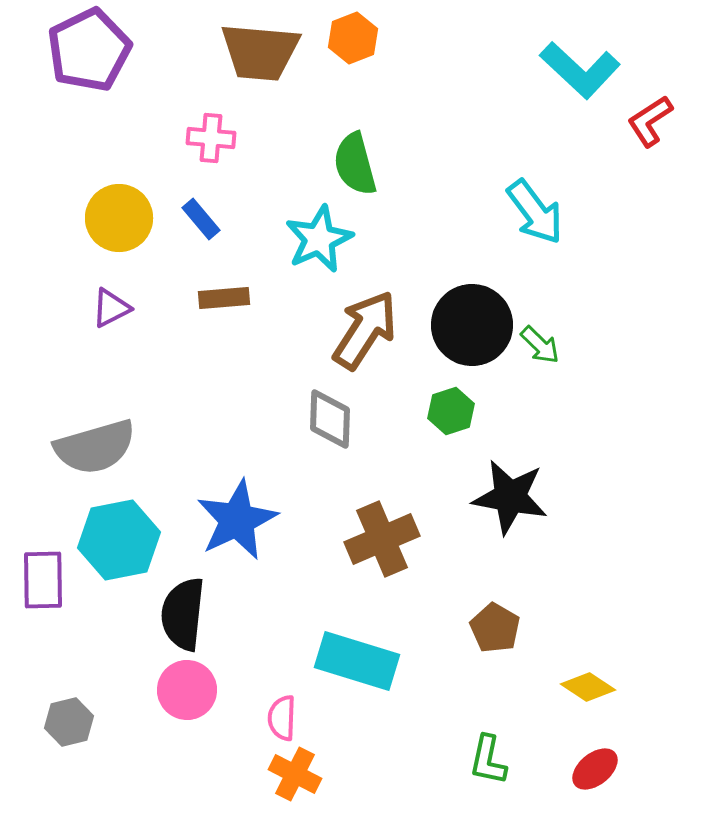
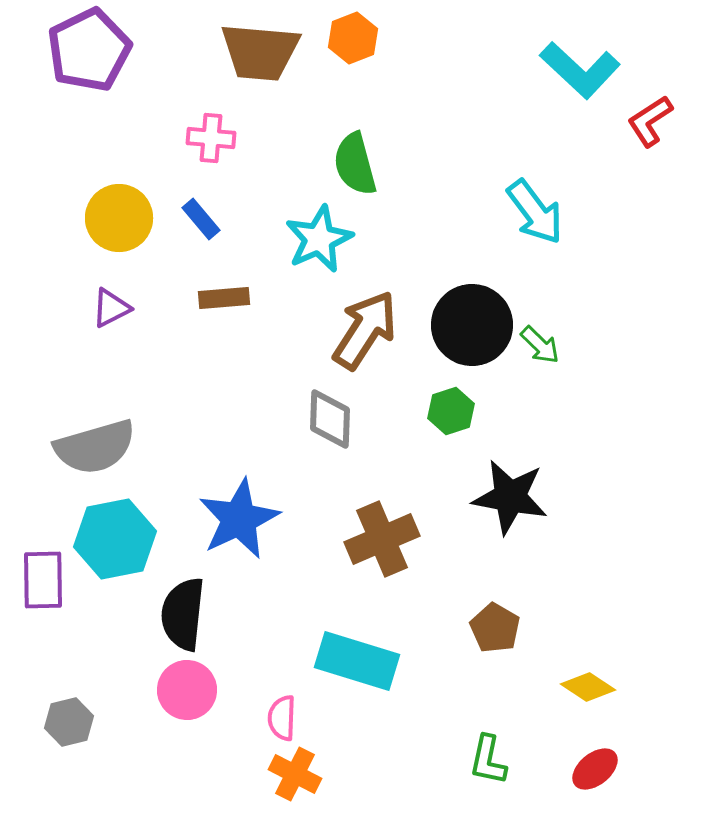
blue star: moved 2 px right, 1 px up
cyan hexagon: moved 4 px left, 1 px up
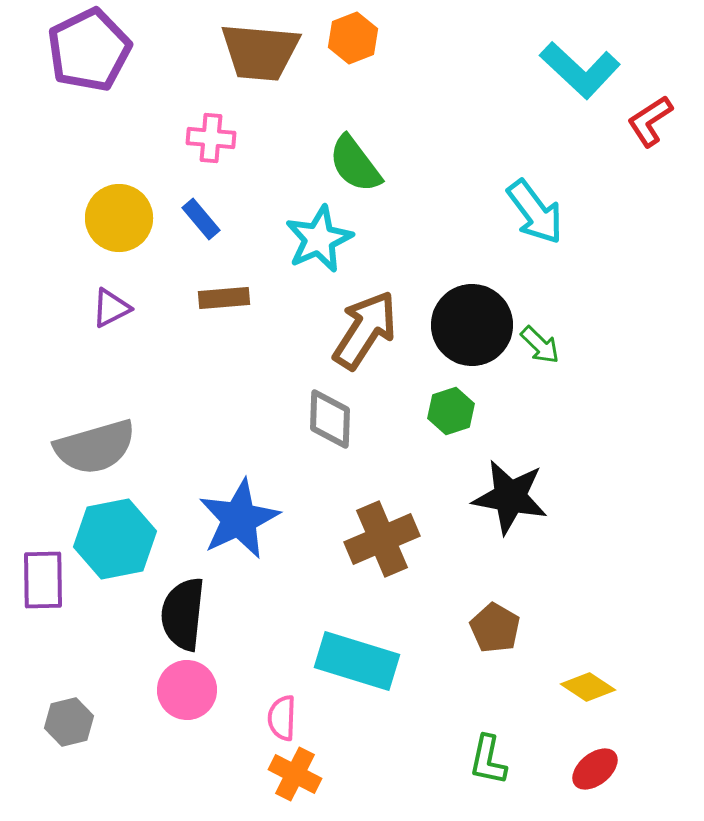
green semicircle: rotated 22 degrees counterclockwise
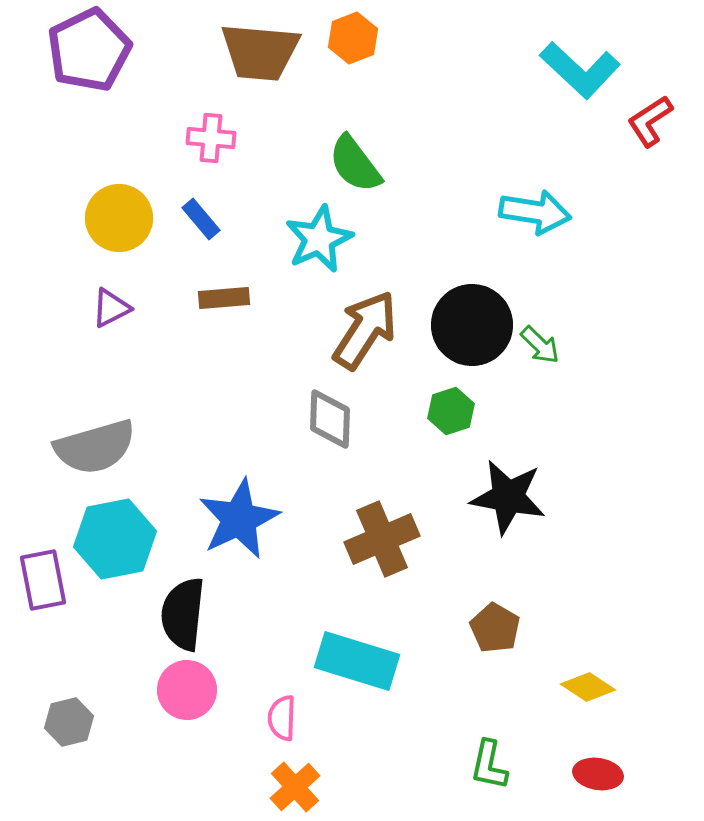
cyan arrow: rotated 44 degrees counterclockwise
black star: moved 2 px left
purple rectangle: rotated 10 degrees counterclockwise
green L-shape: moved 1 px right, 5 px down
red ellipse: moved 3 px right, 5 px down; rotated 48 degrees clockwise
orange cross: moved 13 px down; rotated 21 degrees clockwise
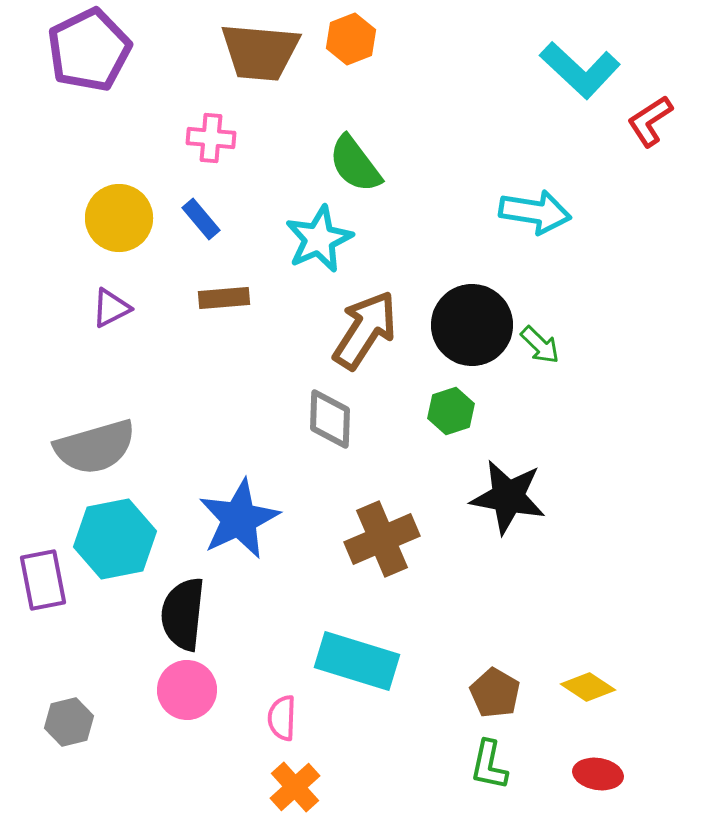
orange hexagon: moved 2 px left, 1 px down
brown pentagon: moved 65 px down
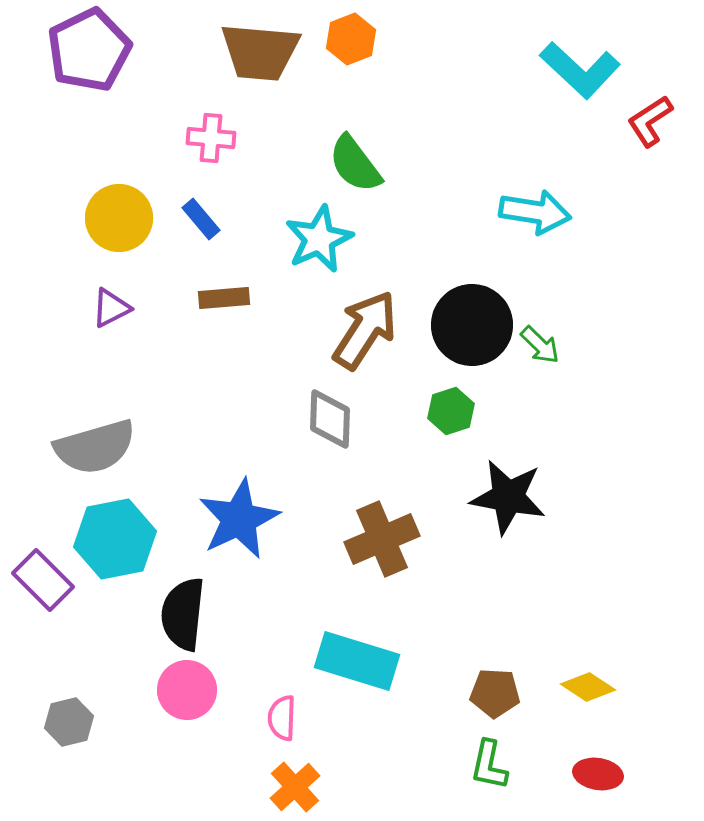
purple rectangle: rotated 34 degrees counterclockwise
brown pentagon: rotated 27 degrees counterclockwise
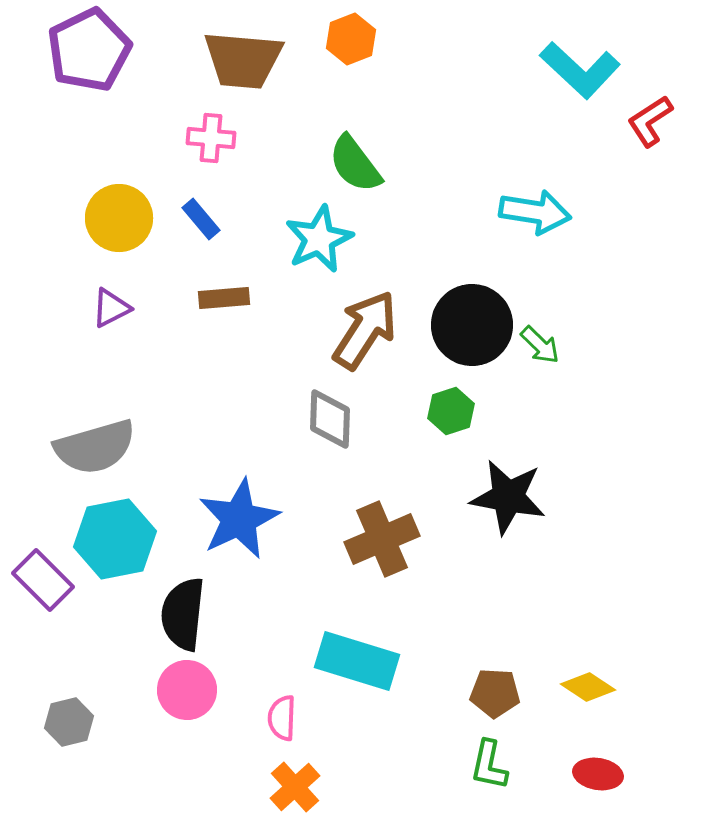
brown trapezoid: moved 17 px left, 8 px down
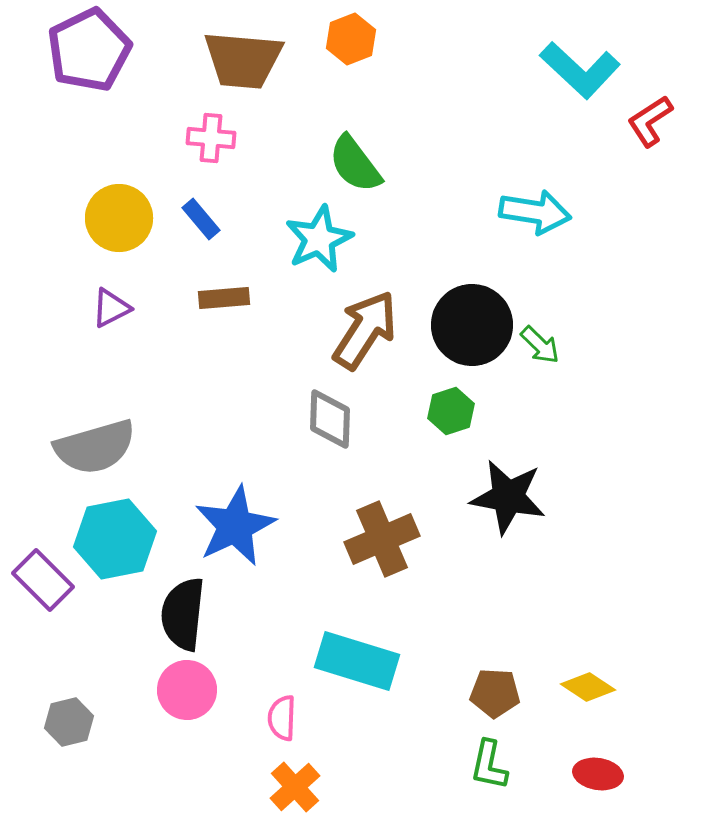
blue star: moved 4 px left, 7 px down
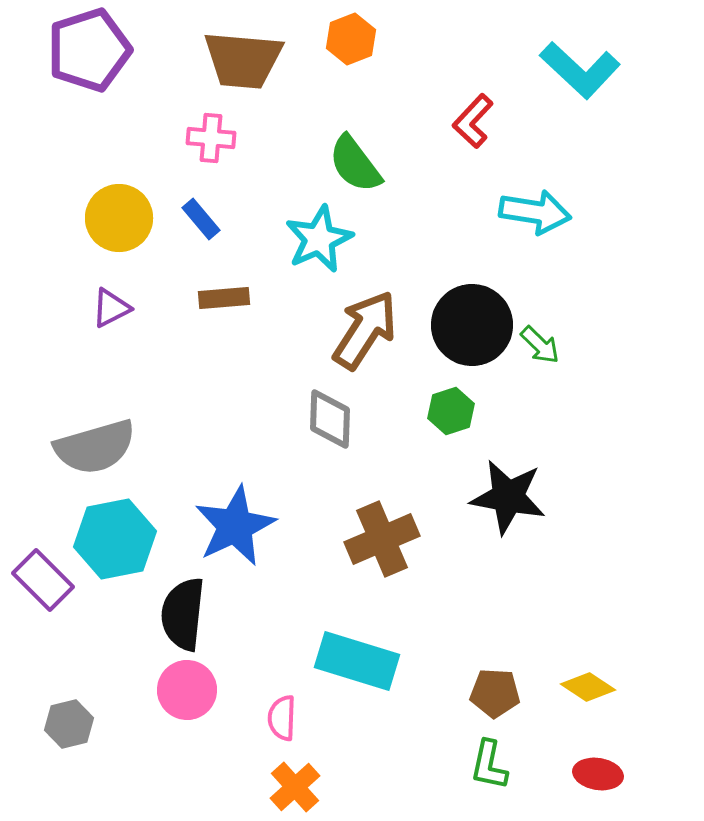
purple pentagon: rotated 8 degrees clockwise
red L-shape: moved 177 px left; rotated 14 degrees counterclockwise
gray hexagon: moved 2 px down
